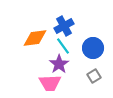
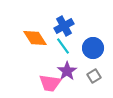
orange diamond: rotated 65 degrees clockwise
purple star: moved 8 px right, 7 px down
pink trapezoid: rotated 10 degrees clockwise
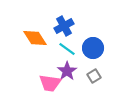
cyan line: moved 4 px right, 3 px down; rotated 18 degrees counterclockwise
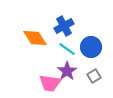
blue circle: moved 2 px left, 1 px up
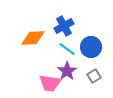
orange diamond: moved 2 px left; rotated 60 degrees counterclockwise
